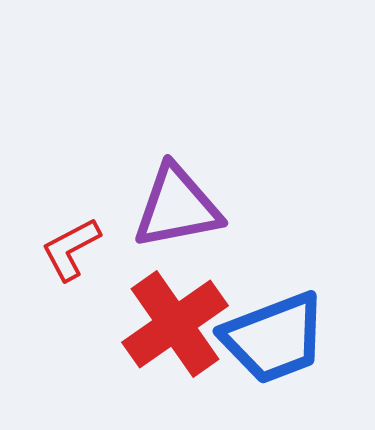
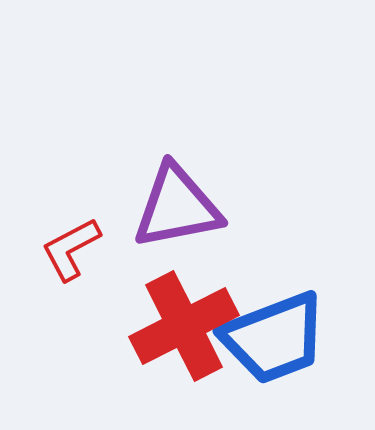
red cross: moved 9 px right, 2 px down; rotated 8 degrees clockwise
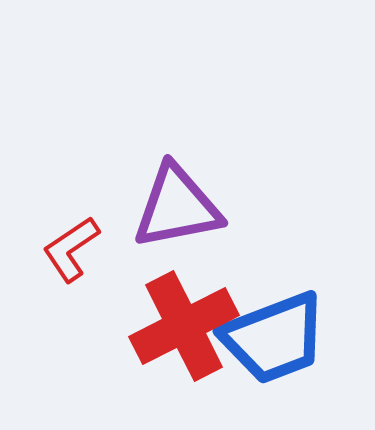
red L-shape: rotated 6 degrees counterclockwise
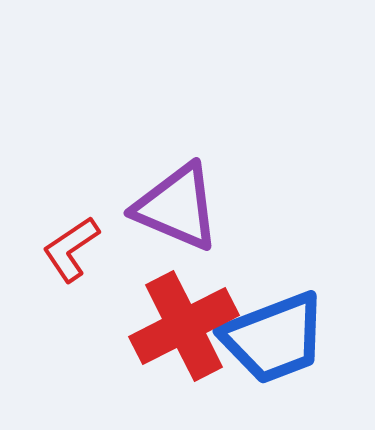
purple triangle: rotated 34 degrees clockwise
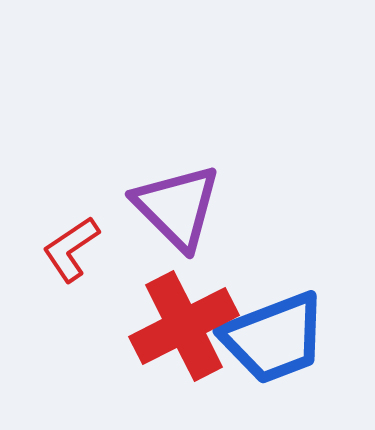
purple triangle: rotated 22 degrees clockwise
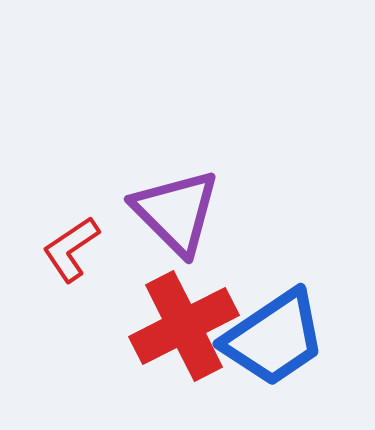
purple triangle: moved 1 px left, 5 px down
blue trapezoid: rotated 13 degrees counterclockwise
